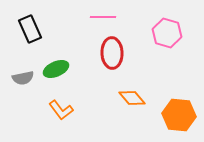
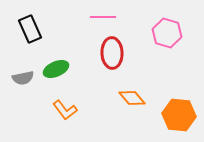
orange L-shape: moved 4 px right
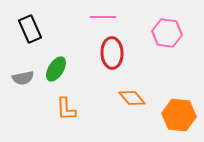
pink hexagon: rotated 8 degrees counterclockwise
green ellipse: rotated 35 degrees counterclockwise
orange L-shape: moved 1 px right, 1 px up; rotated 35 degrees clockwise
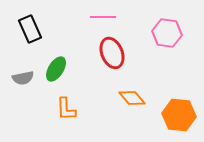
red ellipse: rotated 20 degrees counterclockwise
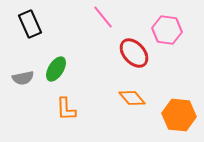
pink line: rotated 50 degrees clockwise
black rectangle: moved 5 px up
pink hexagon: moved 3 px up
red ellipse: moved 22 px right; rotated 20 degrees counterclockwise
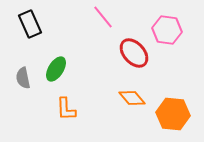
gray semicircle: rotated 90 degrees clockwise
orange hexagon: moved 6 px left, 1 px up
